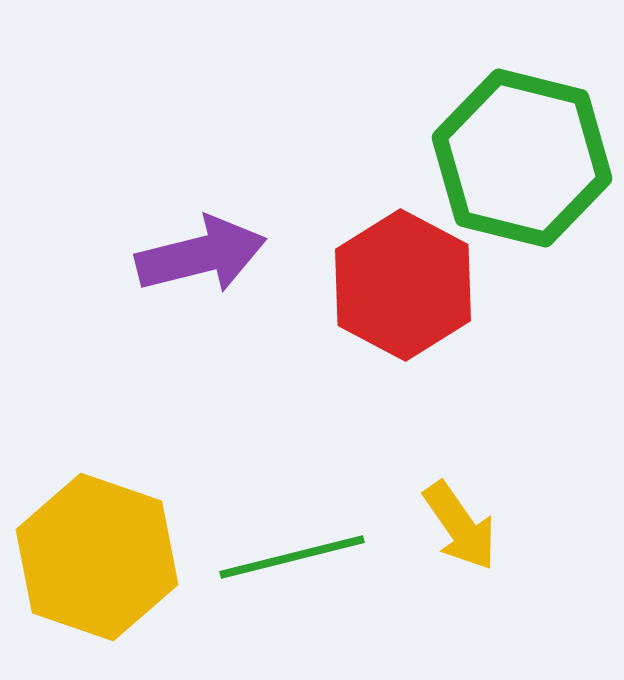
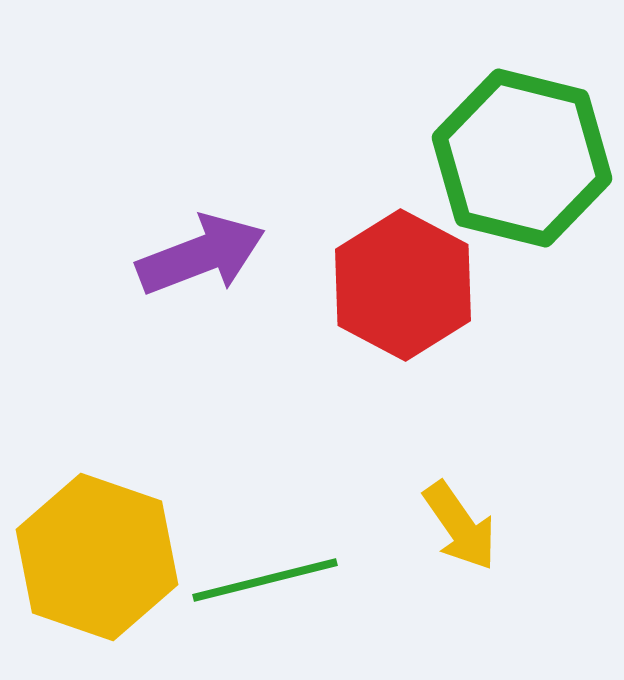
purple arrow: rotated 7 degrees counterclockwise
green line: moved 27 px left, 23 px down
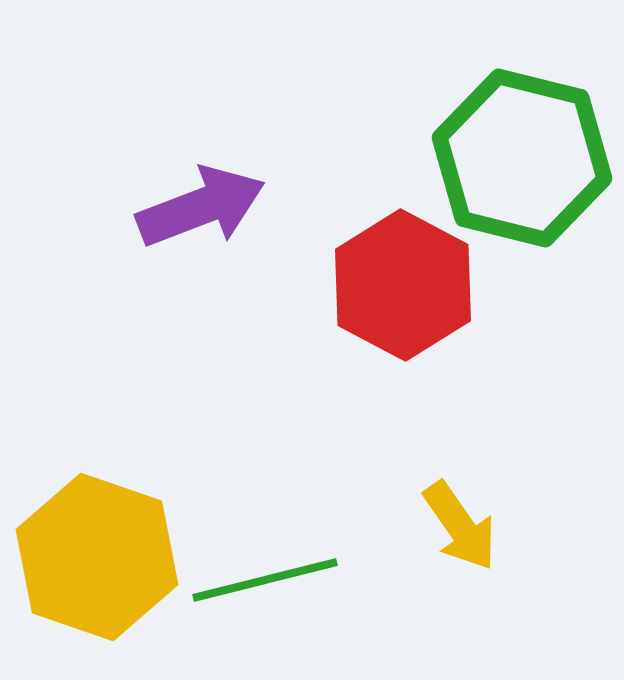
purple arrow: moved 48 px up
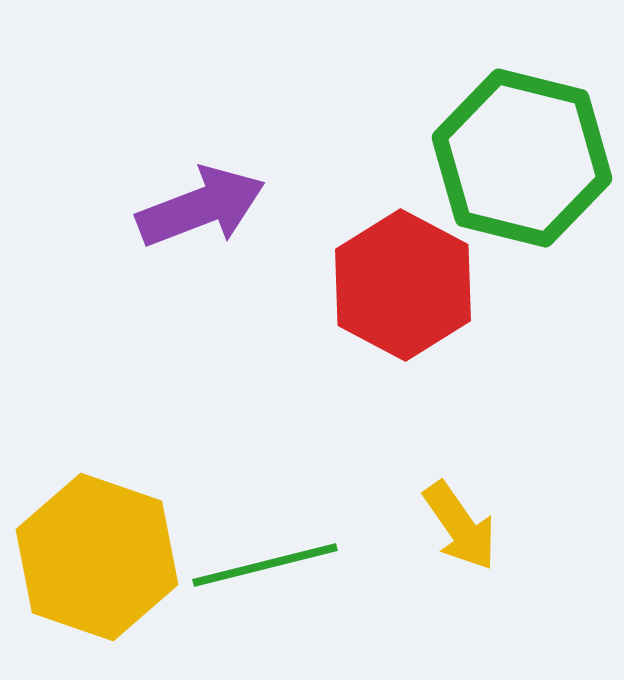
green line: moved 15 px up
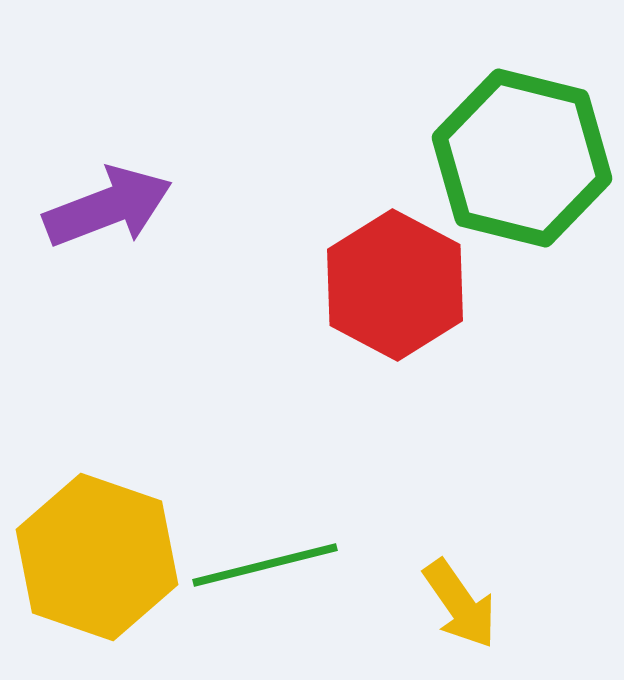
purple arrow: moved 93 px left
red hexagon: moved 8 px left
yellow arrow: moved 78 px down
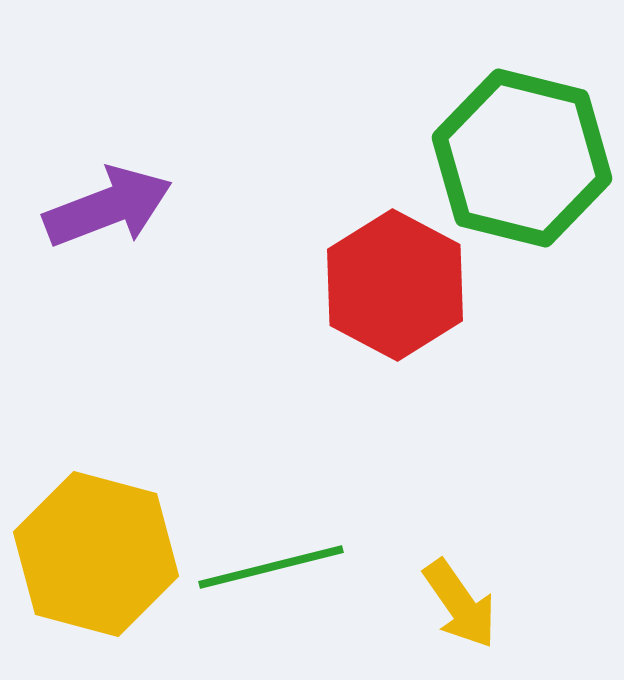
yellow hexagon: moved 1 px left, 3 px up; rotated 4 degrees counterclockwise
green line: moved 6 px right, 2 px down
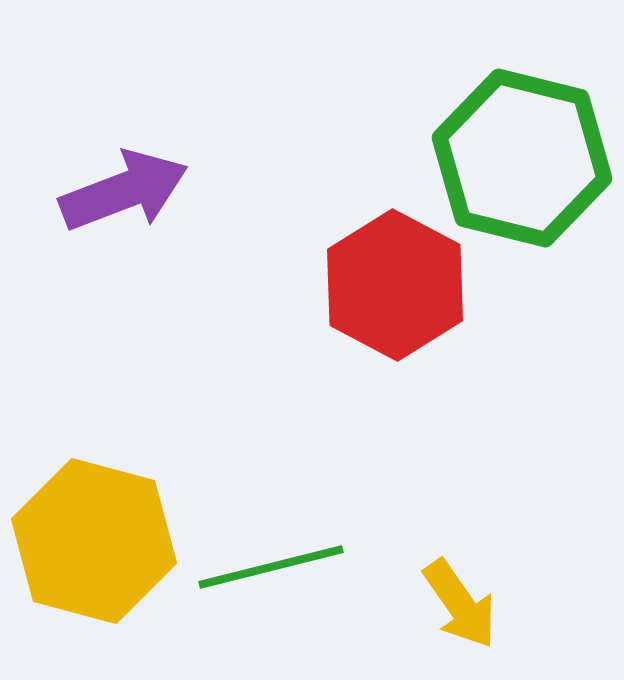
purple arrow: moved 16 px right, 16 px up
yellow hexagon: moved 2 px left, 13 px up
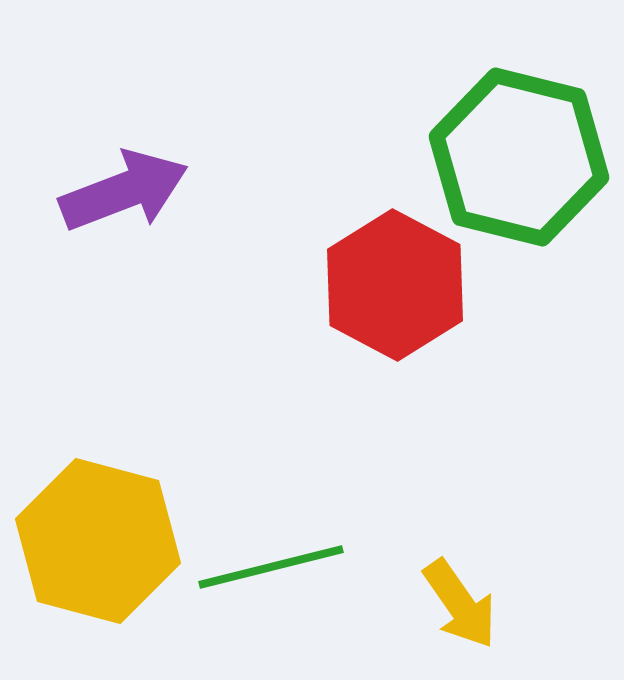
green hexagon: moved 3 px left, 1 px up
yellow hexagon: moved 4 px right
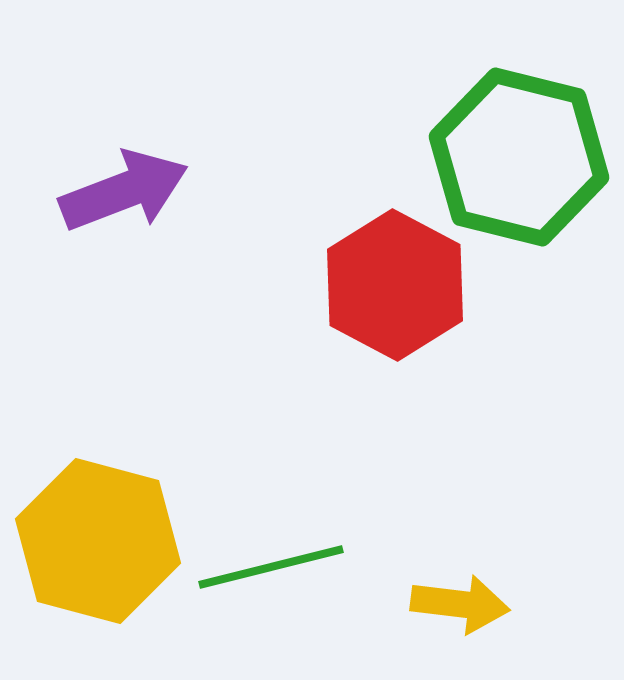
yellow arrow: rotated 48 degrees counterclockwise
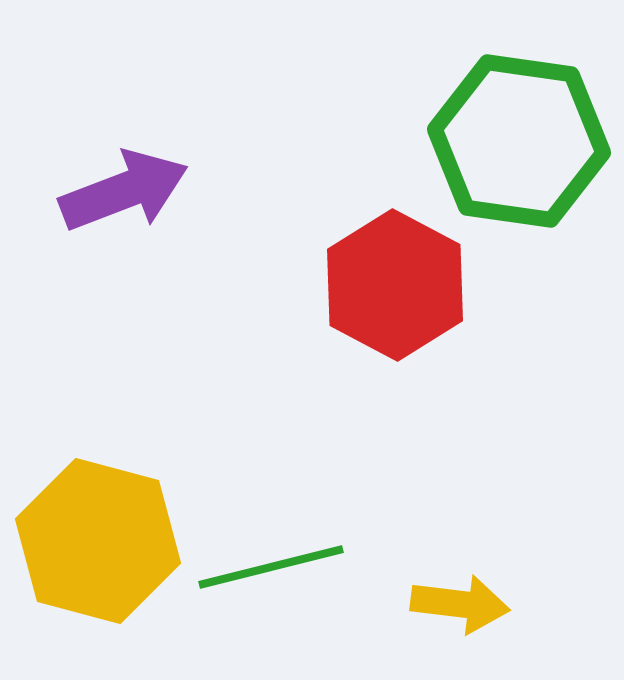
green hexagon: moved 16 px up; rotated 6 degrees counterclockwise
